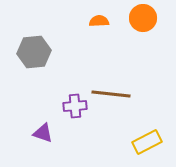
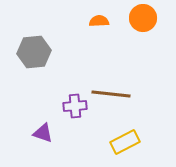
yellow rectangle: moved 22 px left
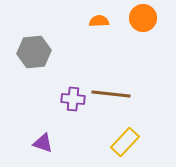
purple cross: moved 2 px left, 7 px up; rotated 10 degrees clockwise
purple triangle: moved 10 px down
yellow rectangle: rotated 20 degrees counterclockwise
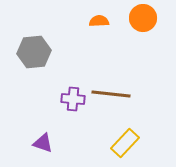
yellow rectangle: moved 1 px down
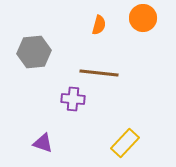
orange semicircle: moved 4 px down; rotated 108 degrees clockwise
brown line: moved 12 px left, 21 px up
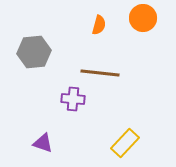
brown line: moved 1 px right
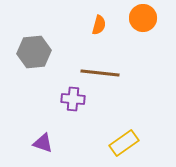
yellow rectangle: moved 1 px left; rotated 12 degrees clockwise
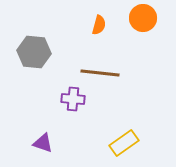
gray hexagon: rotated 12 degrees clockwise
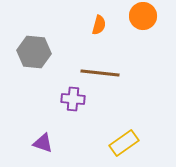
orange circle: moved 2 px up
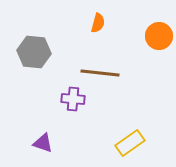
orange circle: moved 16 px right, 20 px down
orange semicircle: moved 1 px left, 2 px up
yellow rectangle: moved 6 px right
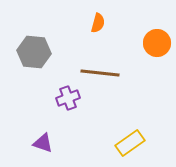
orange circle: moved 2 px left, 7 px down
purple cross: moved 5 px left, 1 px up; rotated 25 degrees counterclockwise
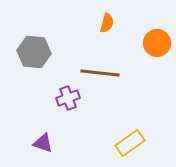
orange semicircle: moved 9 px right
